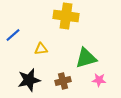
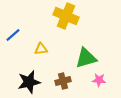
yellow cross: rotated 15 degrees clockwise
black star: moved 2 px down
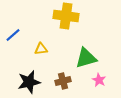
yellow cross: rotated 15 degrees counterclockwise
pink star: rotated 24 degrees clockwise
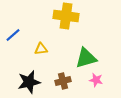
pink star: moved 3 px left; rotated 16 degrees counterclockwise
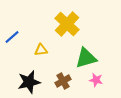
yellow cross: moved 1 px right, 8 px down; rotated 35 degrees clockwise
blue line: moved 1 px left, 2 px down
yellow triangle: moved 1 px down
brown cross: rotated 14 degrees counterclockwise
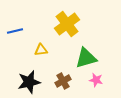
yellow cross: rotated 10 degrees clockwise
blue line: moved 3 px right, 6 px up; rotated 28 degrees clockwise
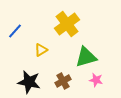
blue line: rotated 35 degrees counterclockwise
yellow triangle: rotated 24 degrees counterclockwise
green triangle: moved 1 px up
black star: rotated 25 degrees clockwise
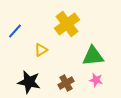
green triangle: moved 7 px right, 1 px up; rotated 10 degrees clockwise
brown cross: moved 3 px right, 2 px down
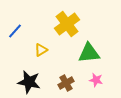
green triangle: moved 4 px left, 3 px up
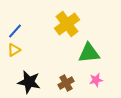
yellow triangle: moved 27 px left
pink star: rotated 24 degrees counterclockwise
